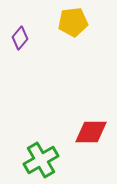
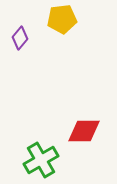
yellow pentagon: moved 11 px left, 3 px up
red diamond: moved 7 px left, 1 px up
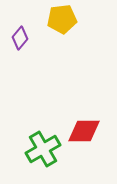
green cross: moved 2 px right, 11 px up
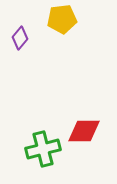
green cross: rotated 16 degrees clockwise
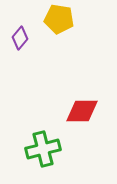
yellow pentagon: moved 3 px left; rotated 16 degrees clockwise
red diamond: moved 2 px left, 20 px up
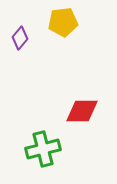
yellow pentagon: moved 4 px right, 3 px down; rotated 16 degrees counterclockwise
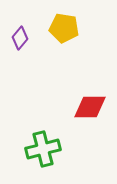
yellow pentagon: moved 1 px right, 6 px down; rotated 16 degrees clockwise
red diamond: moved 8 px right, 4 px up
